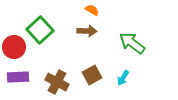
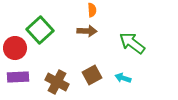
orange semicircle: rotated 56 degrees clockwise
red circle: moved 1 px right, 1 px down
cyan arrow: rotated 77 degrees clockwise
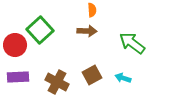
red circle: moved 3 px up
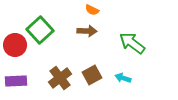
orange semicircle: rotated 120 degrees clockwise
purple rectangle: moved 2 px left, 4 px down
brown cross: moved 3 px right, 4 px up; rotated 25 degrees clockwise
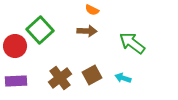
red circle: moved 1 px down
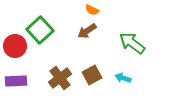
brown arrow: rotated 144 degrees clockwise
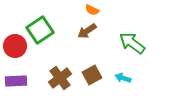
green square: rotated 8 degrees clockwise
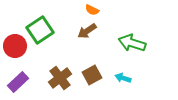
green arrow: rotated 20 degrees counterclockwise
purple rectangle: moved 2 px right, 1 px down; rotated 40 degrees counterclockwise
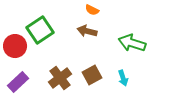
brown arrow: rotated 48 degrees clockwise
cyan arrow: rotated 126 degrees counterclockwise
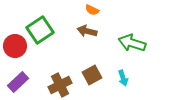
brown cross: moved 7 px down; rotated 10 degrees clockwise
